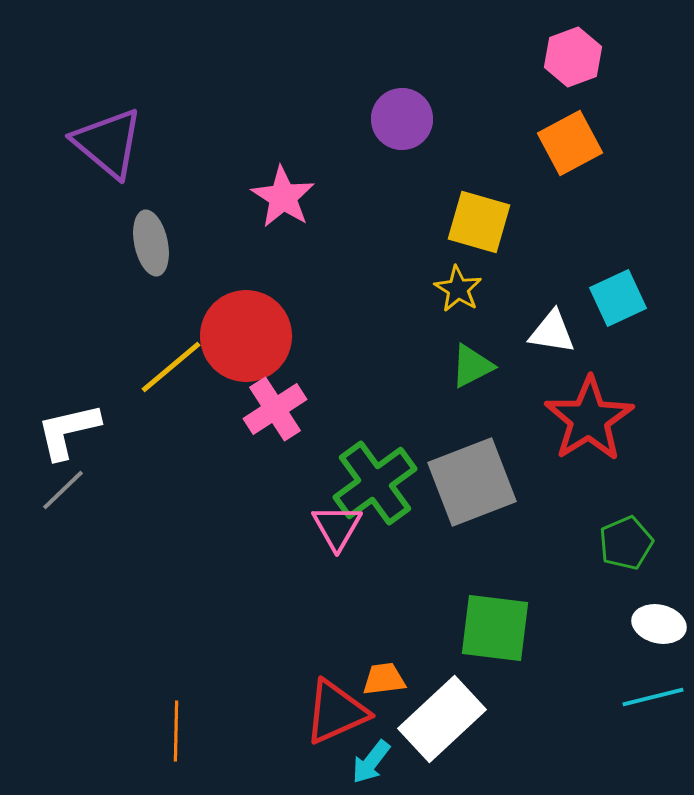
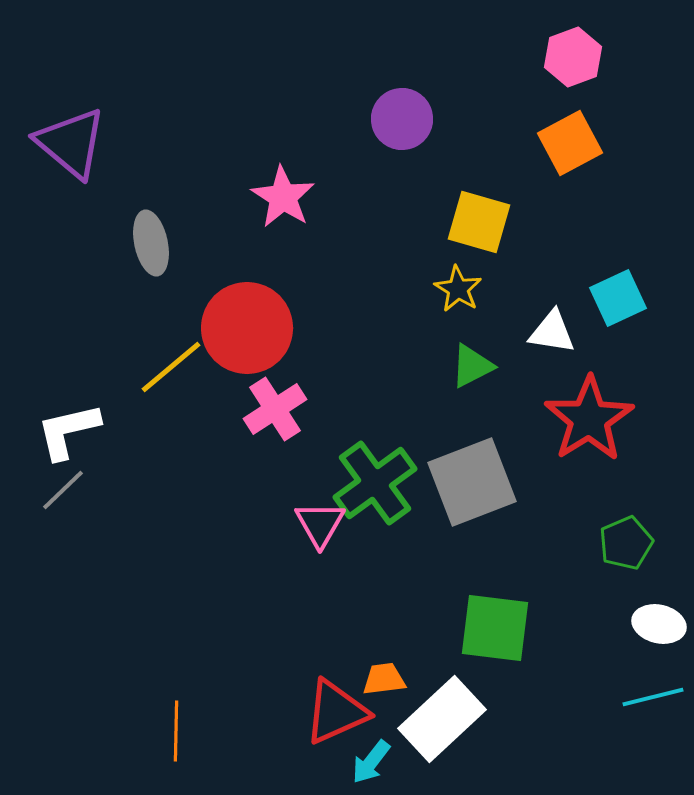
purple triangle: moved 37 px left
red circle: moved 1 px right, 8 px up
pink triangle: moved 17 px left, 3 px up
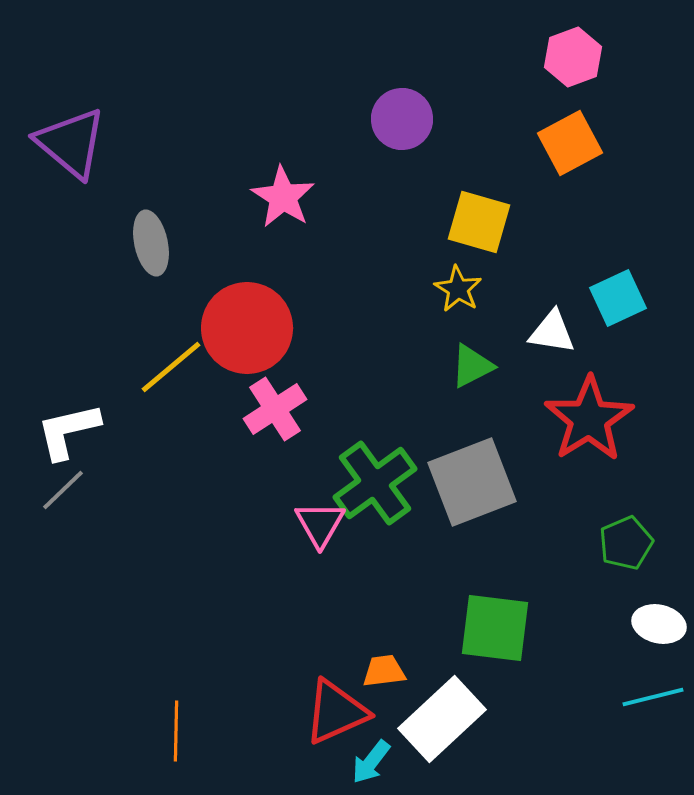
orange trapezoid: moved 8 px up
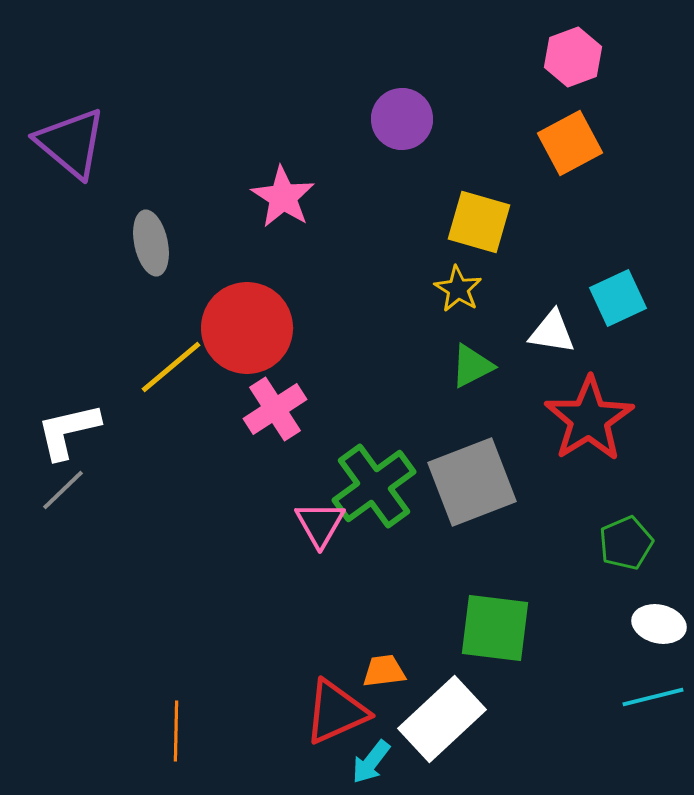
green cross: moved 1 px left, 3 px down
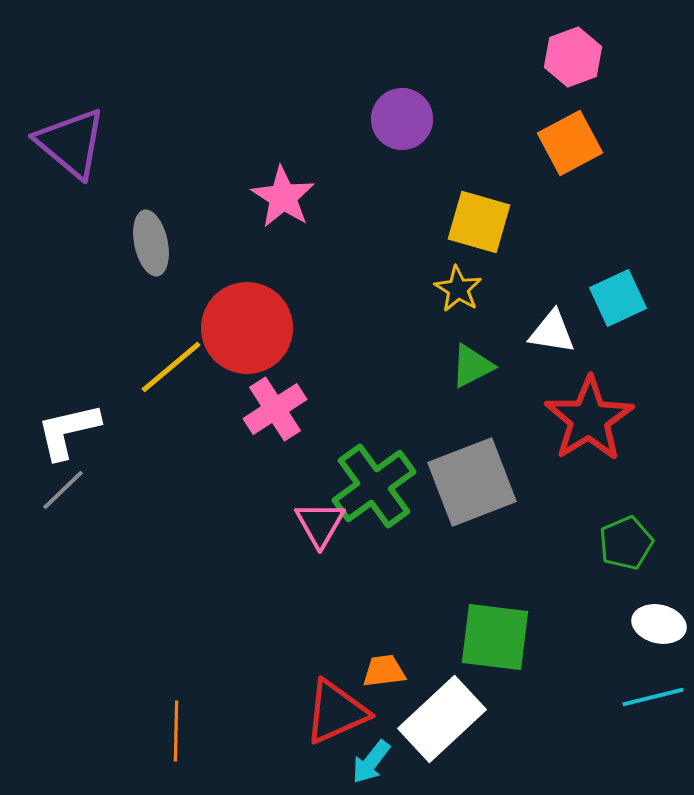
green square: moved 9 px down
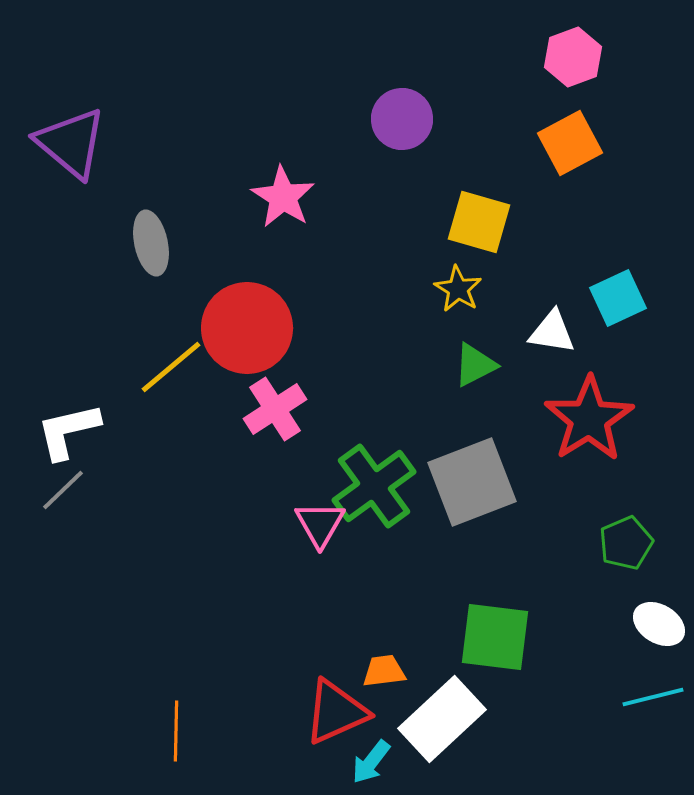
green triangle: moved 3 px right, 1 px up
white ellipse: rotated 18 degrees clockwise
